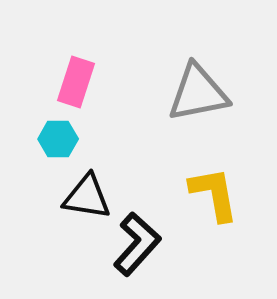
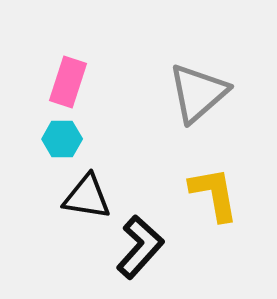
pink rectangle: moved 8 px left
gray triangle: rotated 30 degrees counterclockwise
cyan hexagon: moved 4 px right
black L-shape: moved 3 px right, 3 px down
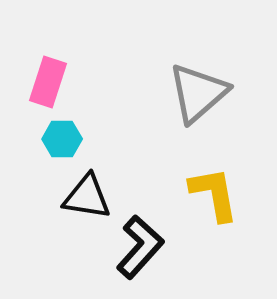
pink rectangle: moved 20 px left
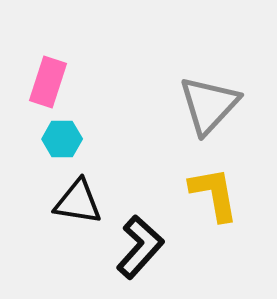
gray triangle: moved 11 px right, 12 px down; rotated 6 degrees counterclockwise
black triangle: moved 9 px left, 5 px down
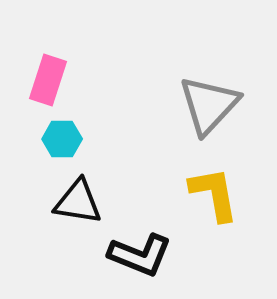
pink rectangle: moved 2 px up
black L-shape: moved 8 px down; rotated 70 degrees clockwise
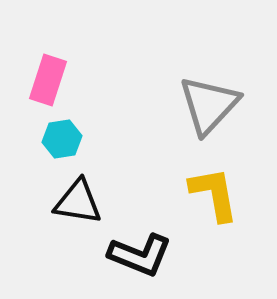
cyan hexagon: rotated 9 degrees counterclockwise
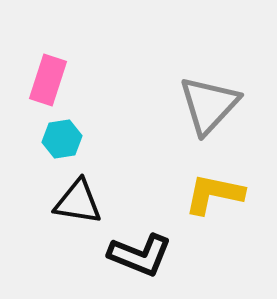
yellow L-shape: rotated 68 degrees counterclockwise
